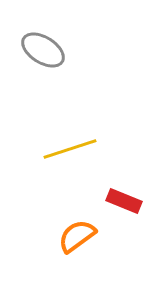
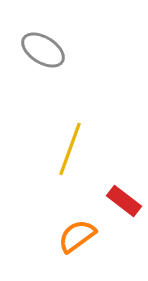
yellow line: rotated 52 degrees counterclockwise
red rectangle: rotated 16 degrees clockwise
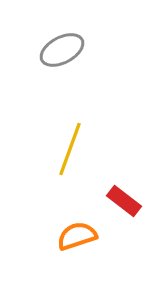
gray ellipse: moved 19 px right; rotated 60 degrees counterclockwise
orange semicircle: rotated 18 degrees clockwise
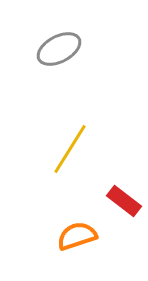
gray ellipse: moved 3 px left, 1 px up
yellow line: rotated 12 degrees clockwise
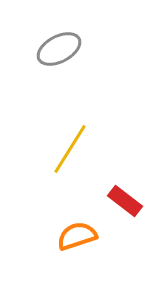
red rectangle: moved 1 px right
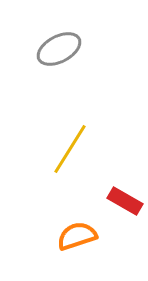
red rectangle: rotated 8 degrees counterclockwise
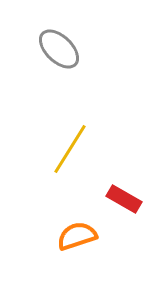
gray ellipse: rotated 72 degrees clockwise
red rectangle: moved 1 px left, 2 px up
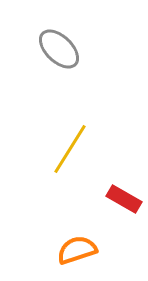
orange semicircle: moved 14 px down
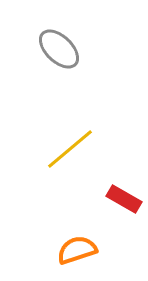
yellow line: rotated 18 degrees clockwise
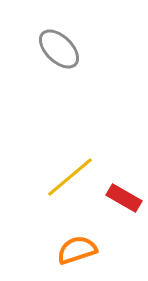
yellow line: moved 28 px down
red rectangle: moved 1 px up
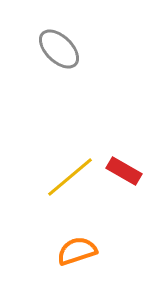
red rectangle: moved 27 px up
orange semicircle: moved 1 px down
